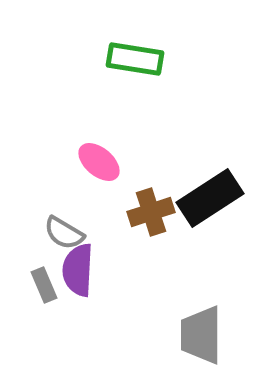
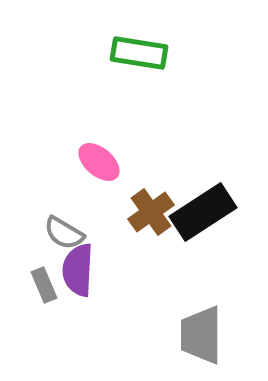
green rectangle: moved 4 px right, 6 px up
black rectangle: moved 7 px left, 14 px down
brown cross: rotated 18 degrees counterclockwise
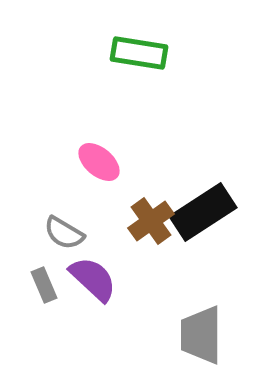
brown cross: moved 9 px down
purple semicircle: moved 15 px right, 9 px down; rotated 130 degrees clockwise
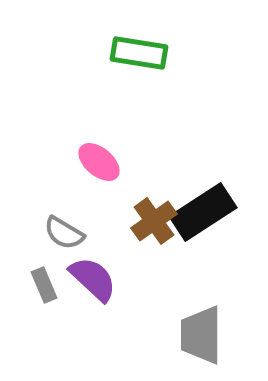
brown cross: moved 3 px right
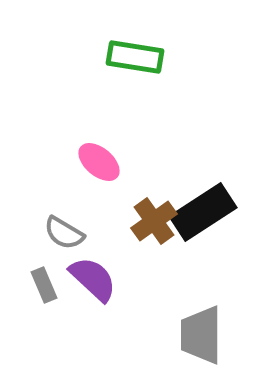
green rectangle: moved 4 px left, 4 px down
